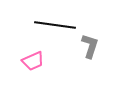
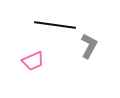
gray L-shape: moved 1 px left; rotated 10 degrees clockwise
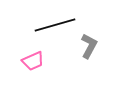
black line: rotated 24 degrees counterclockwise
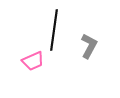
black line: moved 1 px left, 5 px down; rotated 66 degrees counterclockwise
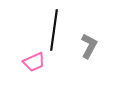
pink trapezoid: moved 1 px right, 1 px down
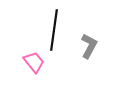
pink trapezoid: rotated 105 degrees counterclockwise
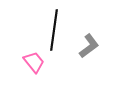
gray L-shape: rotated 25 degrees clockwise
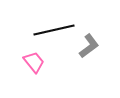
black line: rotated 69 degrees clockwise
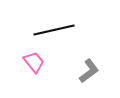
gray L-shape: moved 25 px down
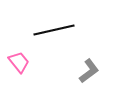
pink trapezoid: moved 15 px left
